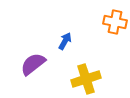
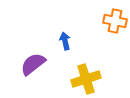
orange cross: moved 1 px up
blue arrow: rotated 42 degrees counterclockwise
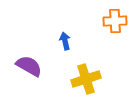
orange cross: rotated 15 degrees counterclockwise
purple semicircle: moved 4 px left, 2 px down; rotated 68 degrees clockwise
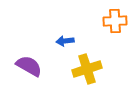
blue arrow: rotated 84 degrees counterclockwise
yellow cross: moved 1 px right, 10 px up
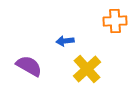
yellow cross: rotated 24 degrees counterclockwise
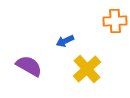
blue arrow: rotated 18 degrees counterclockwise
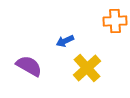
yellow cross: moved 1 px up
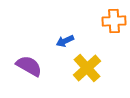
orange cross: moved 1 px left
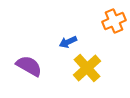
orange cross: rotated 20 degrees counterclockwise
blue arrow: moved 3 px right, 1 px down
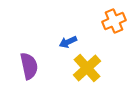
purple semicircle: rotated 48 degrees clockwise
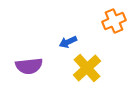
purple semicircle: rotated 96 degrees clockwise
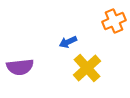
purple semicircle: moved 9 px left, 1 px down
